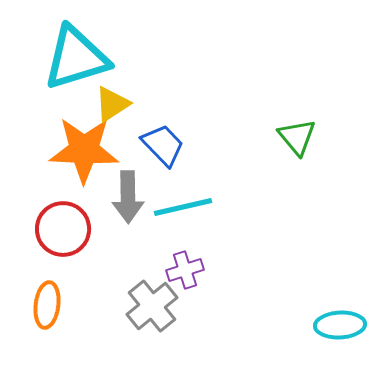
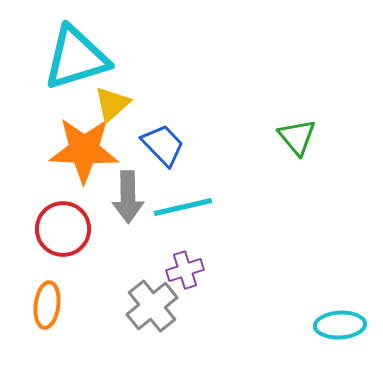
yellow triangle: rotated 9 degrees counterclockwise
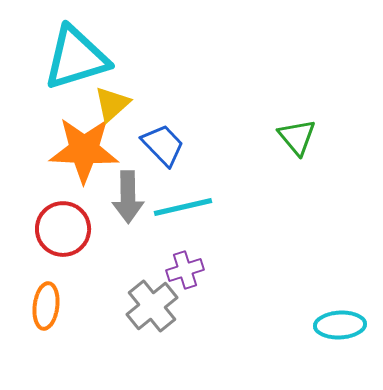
orange ellipse: moved 1 px left, 1 px down
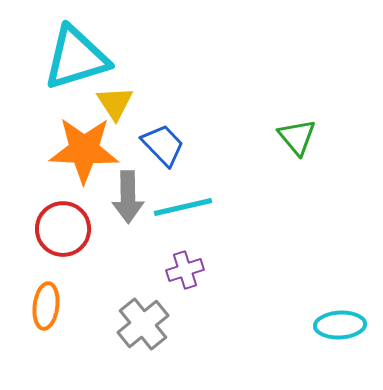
yellow triangle: moved 3 px right, 1 px up; rotated 21 degrees counterclockwise
gray cross: moved 9 px left, 18 px down
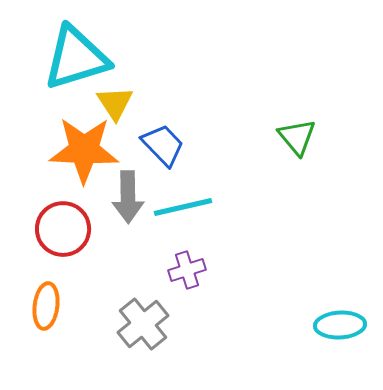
purple cross: moved 2 px right
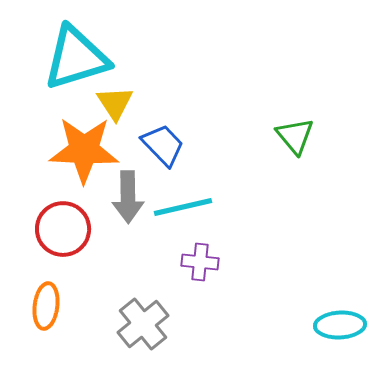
green triangle: moved 2 px left, 1 px up
purple cross: moved 13 px right, 8 px up; rotated 24 degrees clockwise
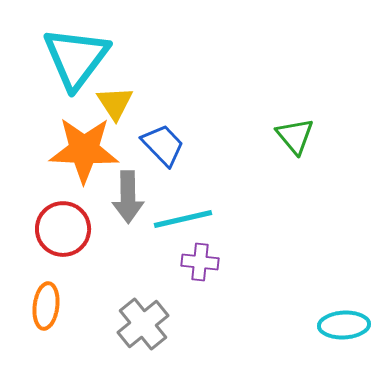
cyan triangle: rotated 36 degrees counterclockwise
cyan line: moved 12 px down
cyan ellipse: moved 4 px right
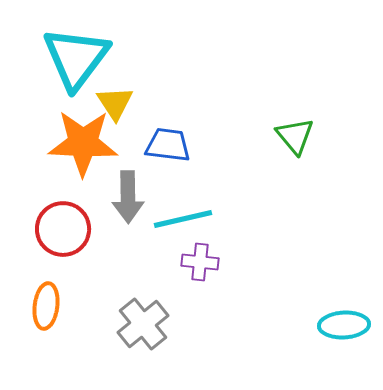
blue trapezoid: moved 5 px right; rotated 39 degrees counterclockwise
orange star: moved 1 px left, 7 px up
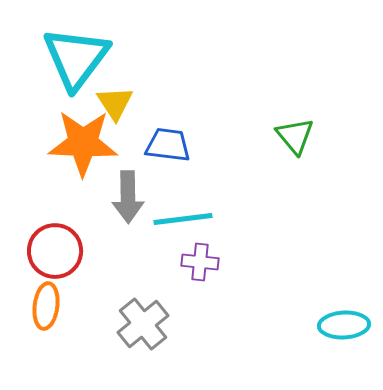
cyan line: rotated 6 degrees clockwise
red circle: moved 8 px left, 22 px down
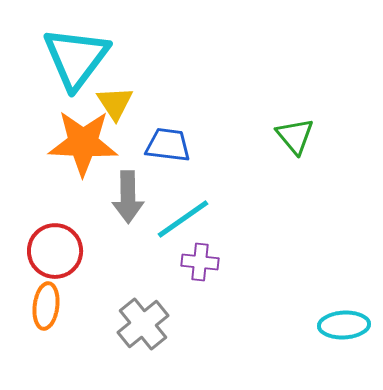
cyan line: rotated 28 degrees counterclockwise
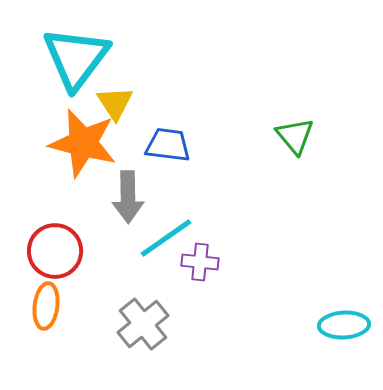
orange star: rotated 12 degrees clockwise
cyan line: moved 17 px left, 19 px down
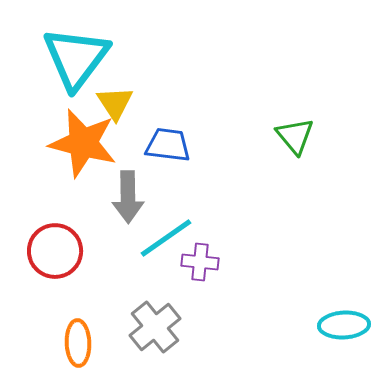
orange ellipse: moved 32 px right, 37 px down; rotated 9 degrees counterclockwise
gray cross: moved 12 px right, 3 px down
